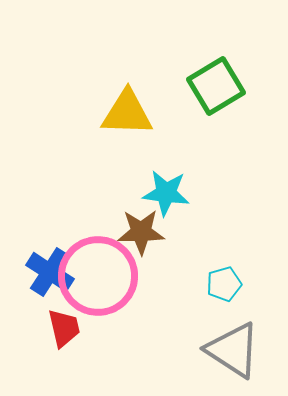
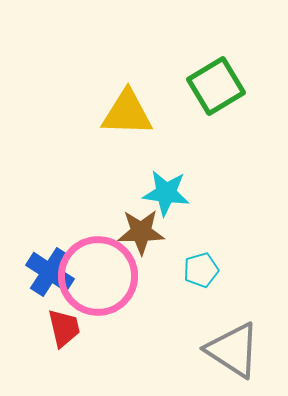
cyan pentagon: moved 23 px left, 14 px up
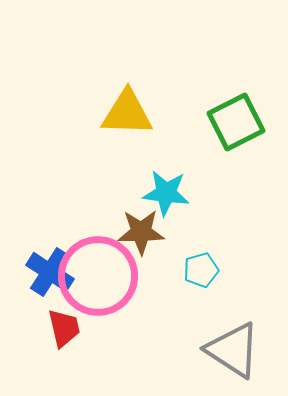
green square: moved 20 px right, 36 px down; rotated 4 degrees clockwise
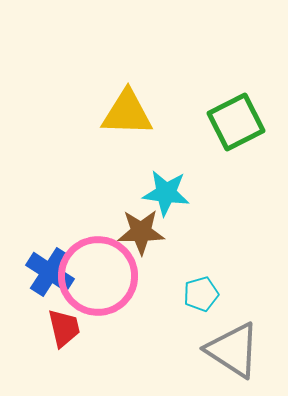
cyan pentagon: moved 24 px down
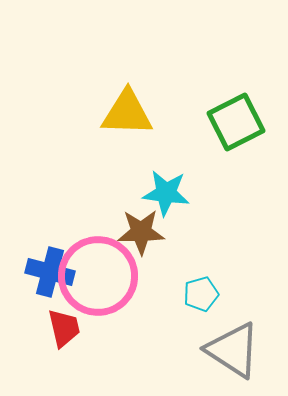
blue cross: rotated 18 degrees counterclockwise
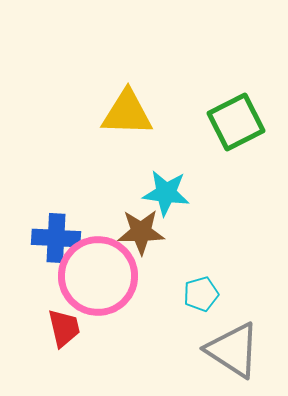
blue cross: moved 6 px right, 34 px up; rotated 12 degrees counterclockwise
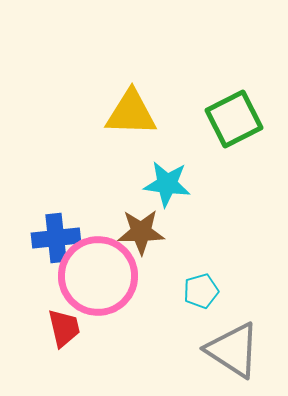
yellow triangle: moved 4 px right
green square: moved 2 px left, 3 px up
cyan star: moved 1 px right, 9 px up
blue cross: rotated 9 degrees counterclockwise
cyan pentagon: moved 3 px up
